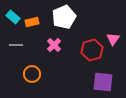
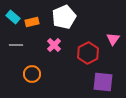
red hexagon: moved 4 px left, 3 px down; rotated 10 degrees counterclockwise
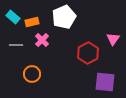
pink cross: moved 12 px left, 5 px up
purple square: moved 2 px right
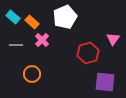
white pentagon: moved 1 px right
orange rectangle: rotated 56 degrees clockwise
red hexagon: rotated 10 degrees clockwise
